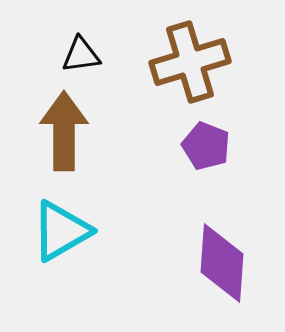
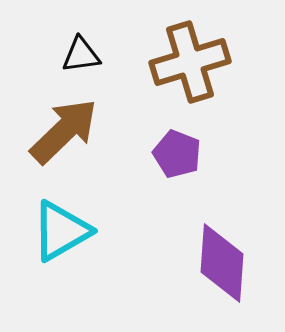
brown arrow: rotated 46 degrees clockwise
purple pentagon: moved 29 px left, 8 px down
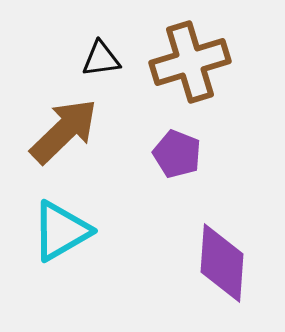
black triangle: moved 20 px right, 4 px down
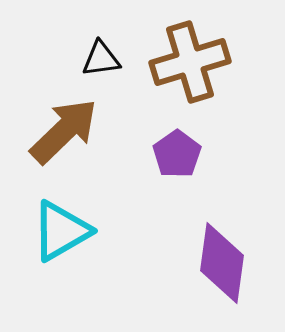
purple pentagon: rotated 15 degrees clockwise
purple diamond: rotated 4 degrees clockwise
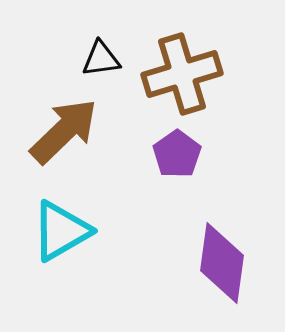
brown cross: moved 8 px left, 12 px down
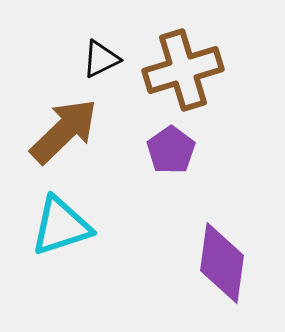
black triangle: rotated 18 degrees counterclockwise
brown cross: moved 1 px right, 4 px up
purple pentagon: moved 6 px left, 4 px up
cyan triangle: moved 5 px up; rotated 12 degrees clockwise
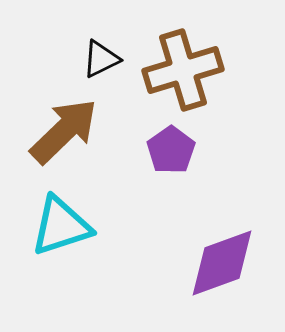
purple diamond: rotated 62 degrees clockwise
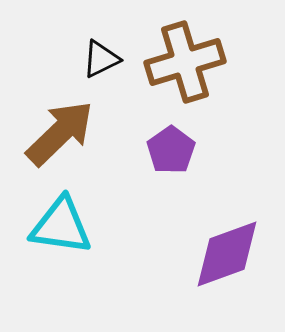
brown cross: moved 2 px right, 8 px up
brown arrow: moved 4 px left, 2 px down
cyan triangle: rotated 26 degrees clockwise
purple diamond: moved 5 px right, 9 px up
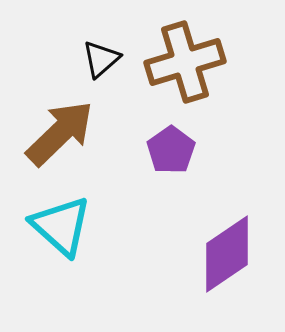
black triangle: rotated 15 degrees counterclockwise
cyan triangle: rotated 34 degrees clockwise
purple diamond: rotated 14 degrees counterclockwise
